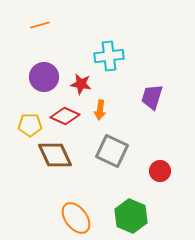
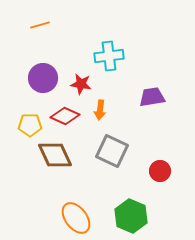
purple circle: moved 1 px left, 1 px down
purple trapezoid: rotated 64 degrees clockwise
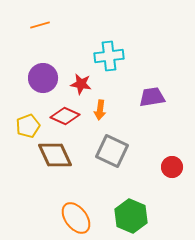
yellow pentagon: moved 2 px left, 1 px down; rotated 20 degrees counterclockwise
red circle: moved 12 px right, 4 px up
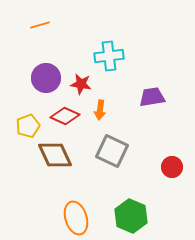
purple circle: moved 3 px right
orange ellipse: rotated 20 degrees clockwise
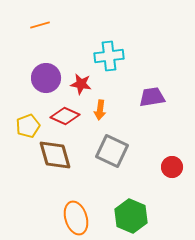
brown diamond: rotated 9 degrees clockwise
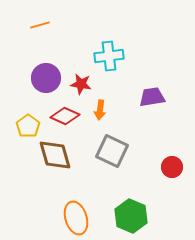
yellow pentagon: rotated 15 degrees counterclockwise
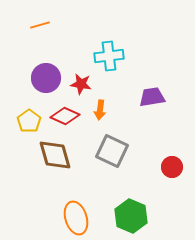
yellow pentagon: moved 1 px right, 5 px up
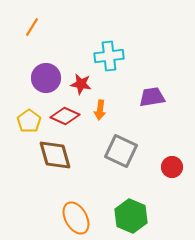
orange line: moved 8 px left, 2 px down; rotated 42 degrees counterclockwise
gray square: moved 9 px right
orange ellipse: rotated 12 degrees counterclockwise
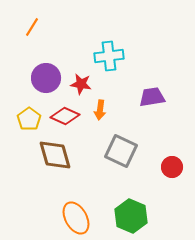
yellow pentagon: moved 2 px up
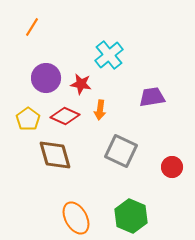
cyan cross: moved 1 px up; rotated 32 degrees counterclockwise
yellow pentagon: moved 1 px left
